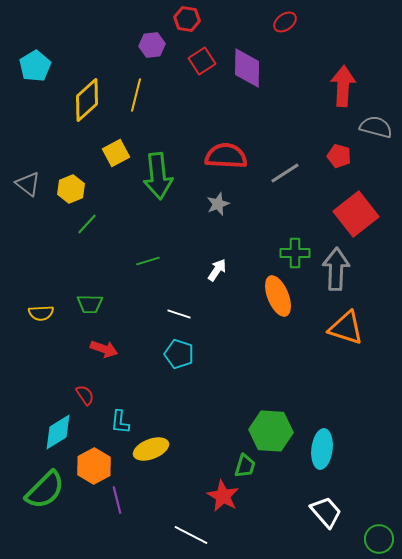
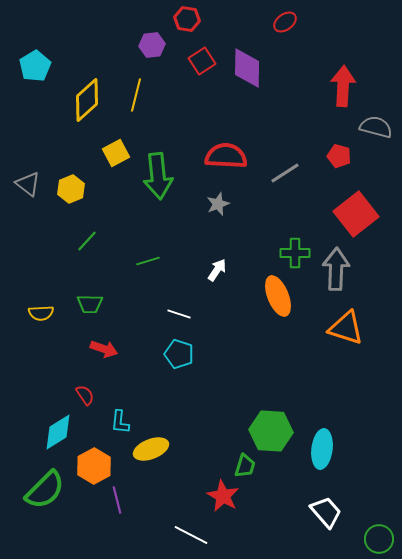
green line at (87, 224): moved 17 px down
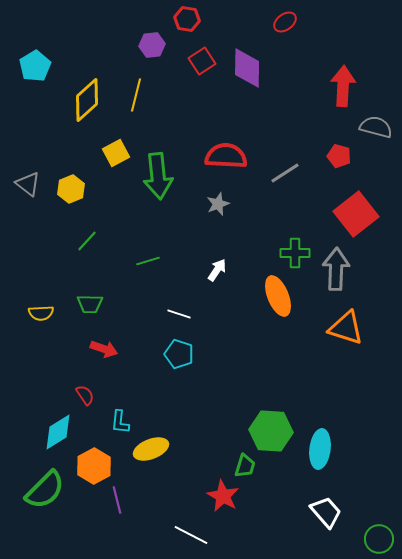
cyan ellipse at (322, 449): moved 2 px left
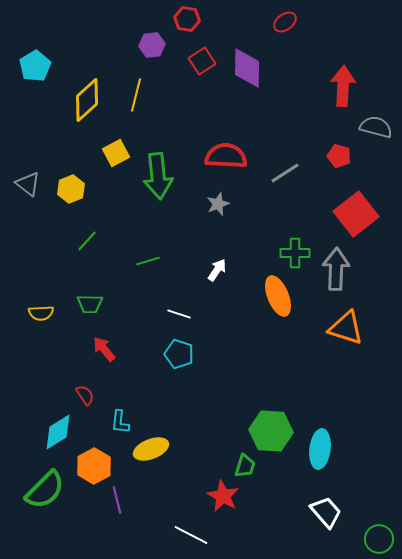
red arrow at (104, 349): rotated 148 degrees counterclockwise
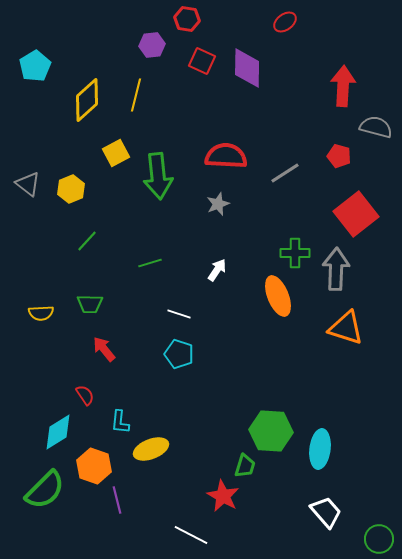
red square at (202, 61): rotated 32 degrees counterclockwise
green line at (148, 261): moved 2 px right, 2 px down
orange hexagon at (94, 466): rotated 12 degrees counterclockwise
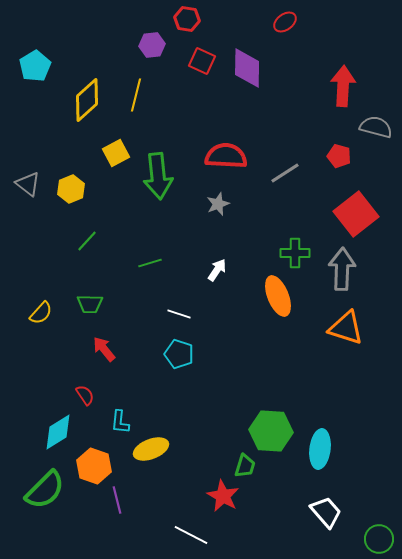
gray arrow at (336, 269): moved 6 px right
yellow semicircle at (41, 313): rotated 45 degrees counterclockwise
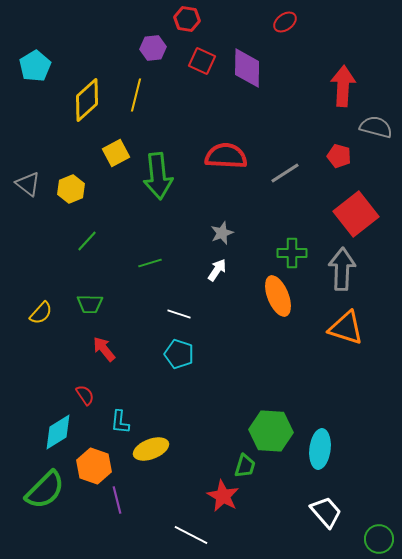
purple hexagon at (152, 45): moved 1 px right, 3 px down
gray star at (218, 204): moved 4 px right, 29 px down
green cross at (295, 253): moved 3 px left
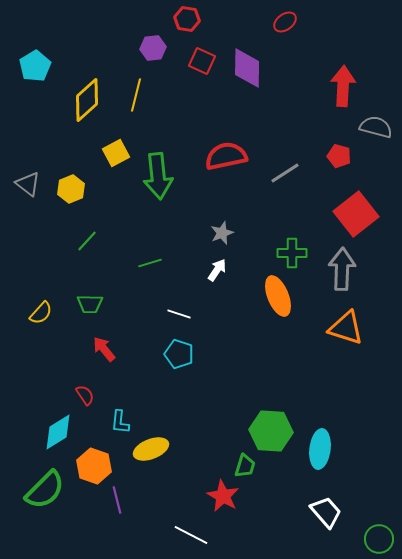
red semicircle at (226, 156): rotated 15 degrees counterclockwise
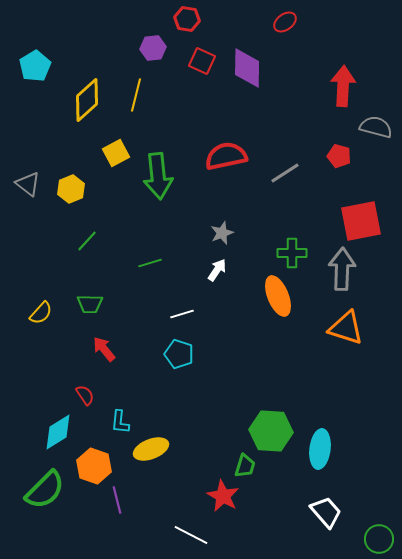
red square at (356, 214): moved 5 px right, 7 px down; rotated 27 degrees clockwise
white line at (179, 314): moved 3 px right; rotated 35 degrees counterclockwise
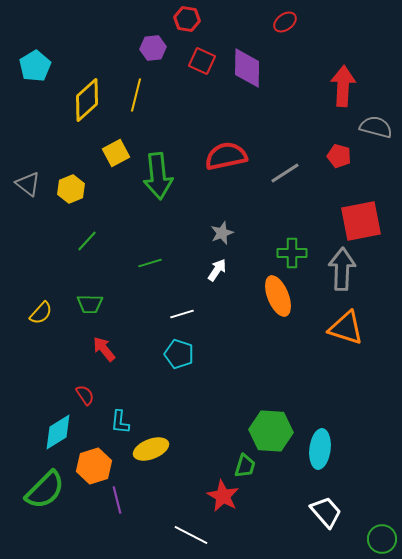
orange hexagon at (94, 466): rotated 24 degrees clockwise
green circle at (379, 539): moved 3 px right
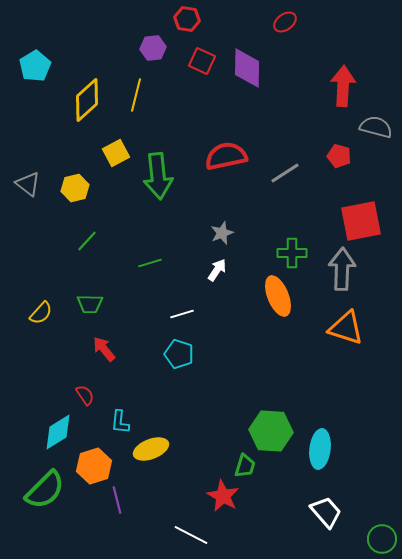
yellow hexagon at (71, 189): moved 4 px right, 1 px up; rotated 8 degrees clockwise
